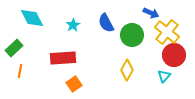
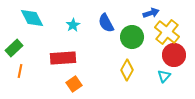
blue arrow: rotated 42 degrees counterclockwise
green circle: moved 2 px down
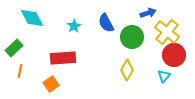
blue arrow: moved 3 px left
cyan star: moved 1 px right, 1 px down
orange square: moved 23 px left
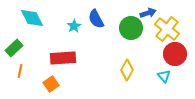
blue semicircle: moved 10 px left, 4 px up
yellow cross: moved 3 px up
green circle: moved 1 px left, 9 px up
red circle: moved 1 px right, 1 px up
cyan triangle: rotated 24 degrees counterclockwise
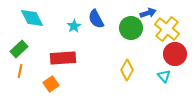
green rectangle: moved 5 px right, 1 px down
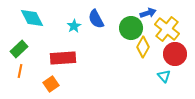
yellow diamond: moved 16 px right, 23 px up
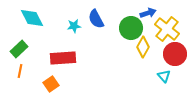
cyan star: rotated 24 degrees clockwise
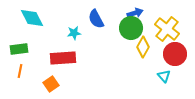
blue arrow: moved 13 px left
cyan star: moved 7 px down
green rectangle: rotated 36 degrees clockwise
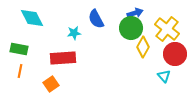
green rectangle: rotated 18 degrees clockwise
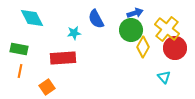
green circle: moved 2 px down
red circle: moved 6 px up
cyan triangle: moved 1 px down
orange square: moved 4 px left, 3 px down
